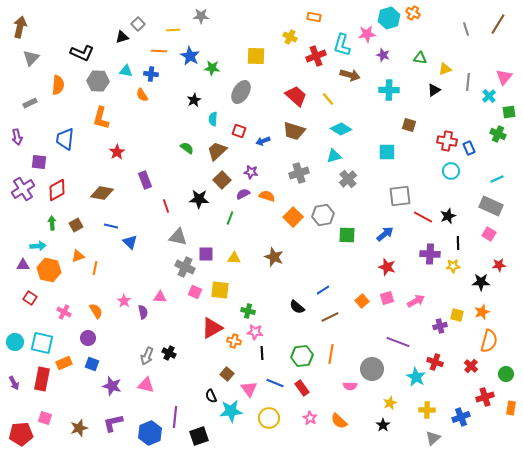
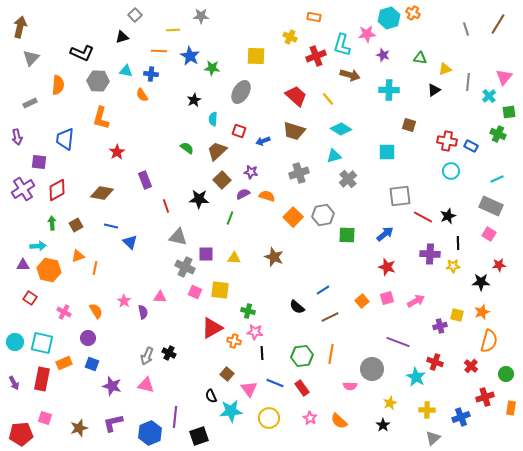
gray square at (138, 24): moved 3 px left, 9 px up
blue rectangle at (469, 148): moved 2 px right, 2 px up; rotated 40 degrees counterclockwise
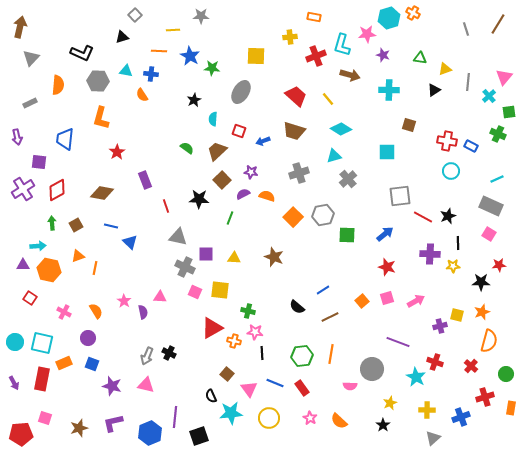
yellow cross at (290, 37): rotated 32 degrees counterclockwise
cyan star at (231, 411): moved 2 px down
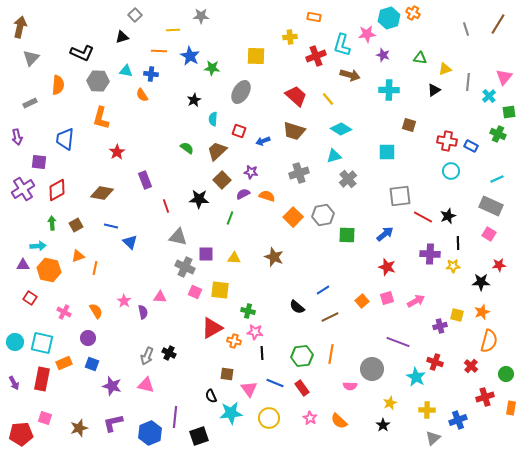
brown square at (227, 374): rotated 32 degrees counterclockwise
blue cross at (461, 417): moved 3 px left, 3 px down
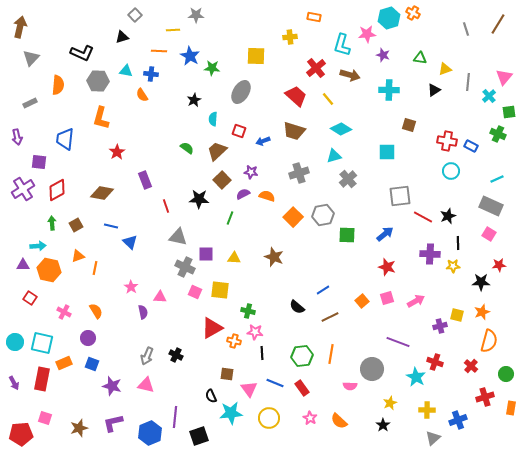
gray star at (201, 16): moved 5 px left, 1 px up
red cross at (316, 56): moved 12 px down; rotated 18 degrees counterclockwise
pink star at (124, 301): moved 7 px right, 14 px up
black cross at (169, 353): moved 7 px right, 2 px down
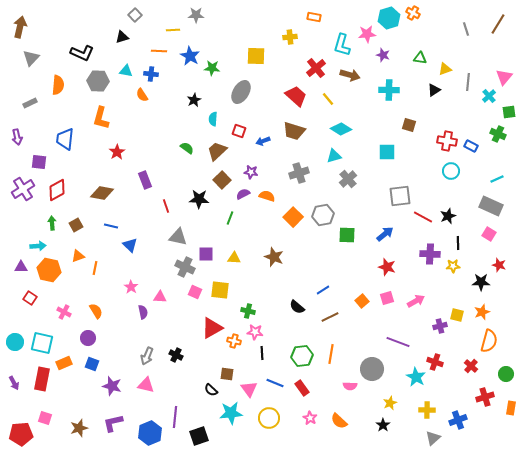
blue triangle at (130, 242): moved 3 px down
purple triangle at (23, 265): moved 2 px left, 2 px down
red star at (499, 265): rotated 24 degrees clockwise
black semicircle at (211, 396): moved 6 px up; rotated 24 degrees counterclockwise
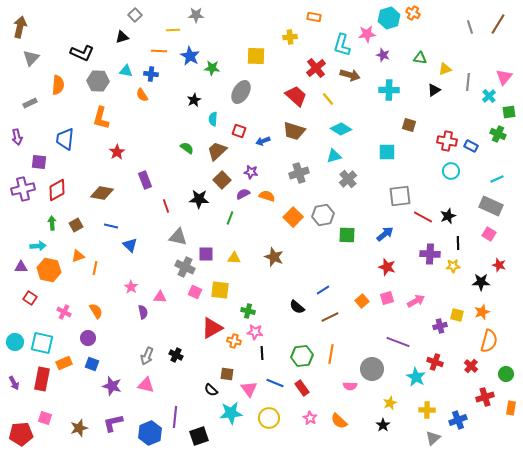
gray line at (466, 29): moved 4 px right, 2 px up
purple cross at (23, 189): rotated 20 degrees clockwise
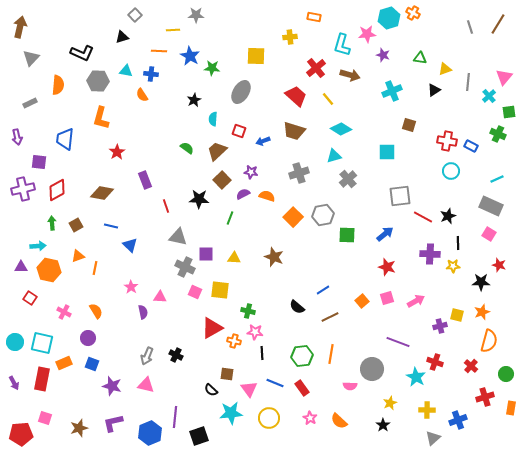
cyan cross at (389, 90): moved 3 px right, 1 px down; rotated 24 degrees counterclockwise
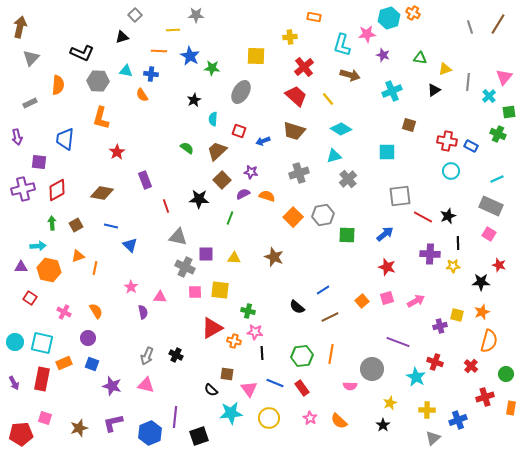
red cross at (316, 68): moved 12 px left, 1 px up
pink square at (195, 292): rotated 24 degrees counterclockwise
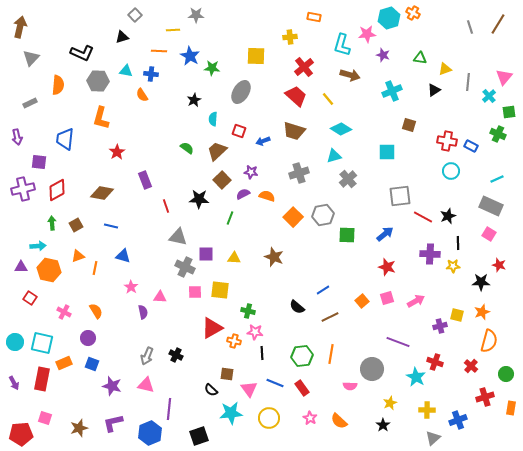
blue triangle at (130, 245): moved 7 px left, 11 px down; rotated 28 degrees counterclockwise
purple line at (175, 417): moved 6 px left, 8 px up
